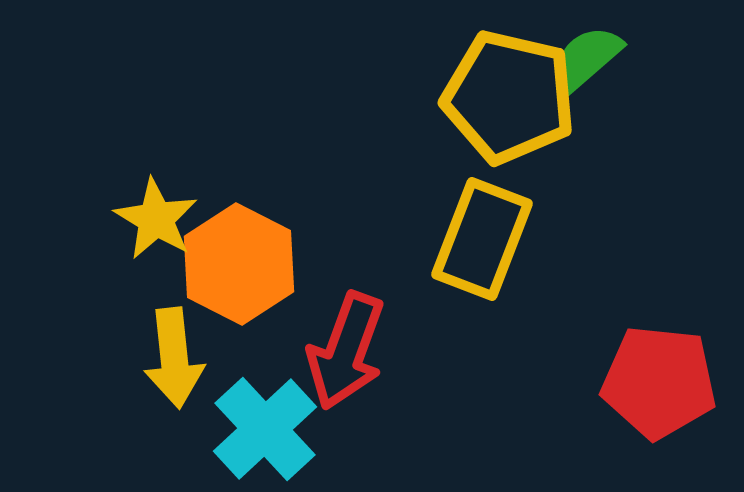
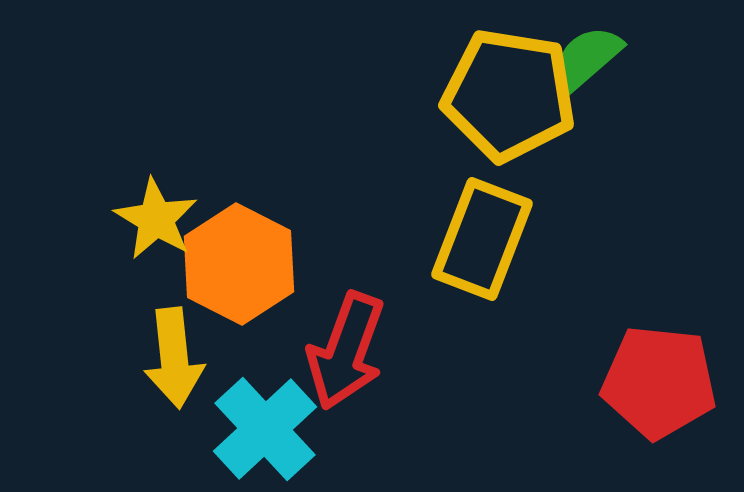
yellow pentagon: moved 2 px up; rotated 4 degrees counterclockwise
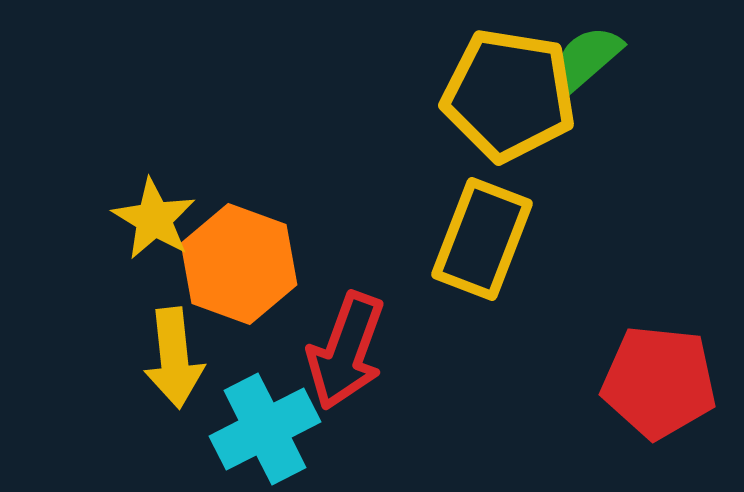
yellow star: moved 2 px left
orange hexagon: rotated 7 degrees counterclockwise
cyan cross: rotated 16 degrees clockwise
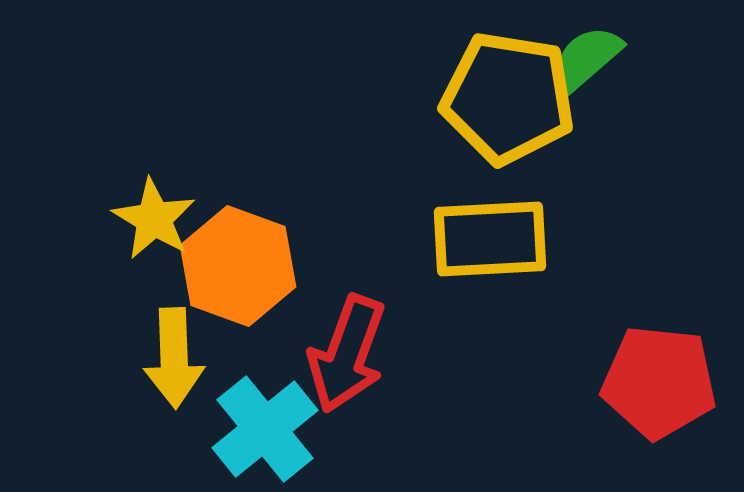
yellow pentagon: moved 1 px left, 3 px down
yellow rectangle: moved 8 px right; rotated 66 degrees clockwise
orange hexagon: moved 1 px left, 2 px down
red arrow: moved 1 px right, 3 px down
yellow arrow: rotated 4 degrees clockwise
cyan cross: rotated 12 degrees counterclockwise
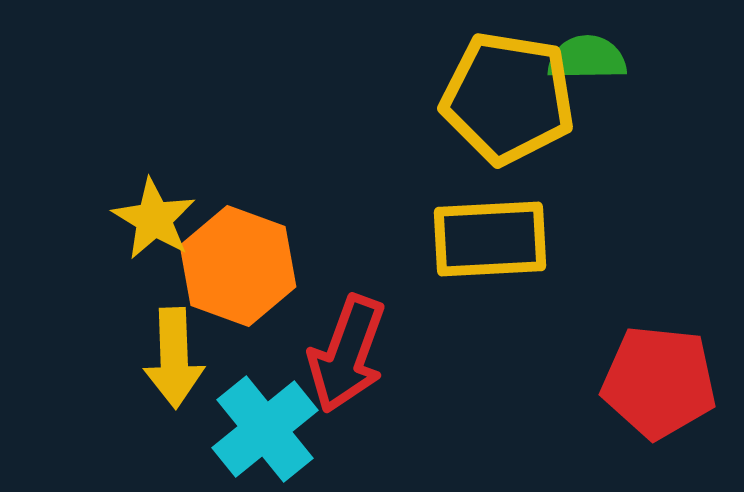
green semicircle: rotated 40 degrees clockwise
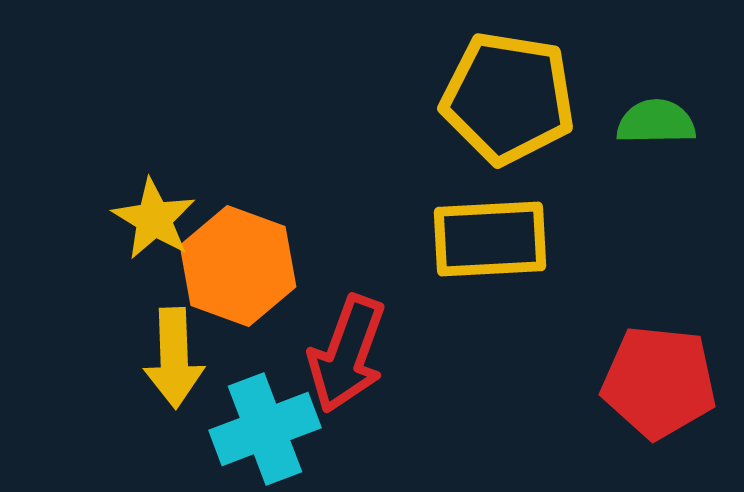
green semicircle: moved 69 px right, 64 px down
cyan cross: rotated 18 degrees clockwise
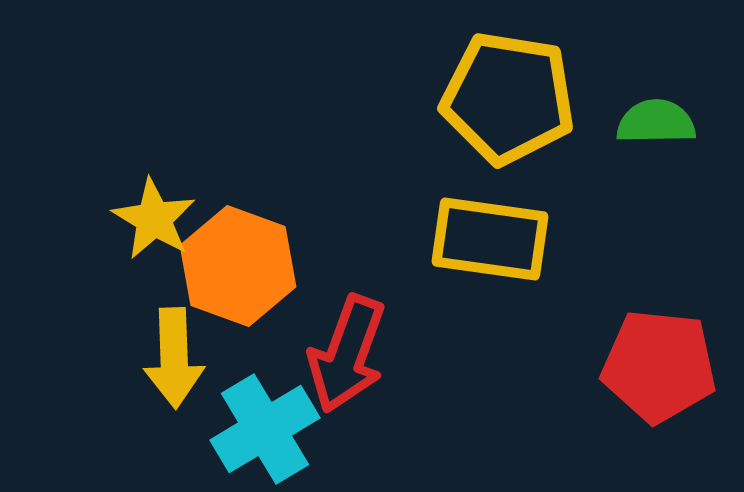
yellow rectangle: rotated 11 degrees clockwise
red pentagon: moved 16 px up
cyan cross: rotated 10 degrees counterclockwise
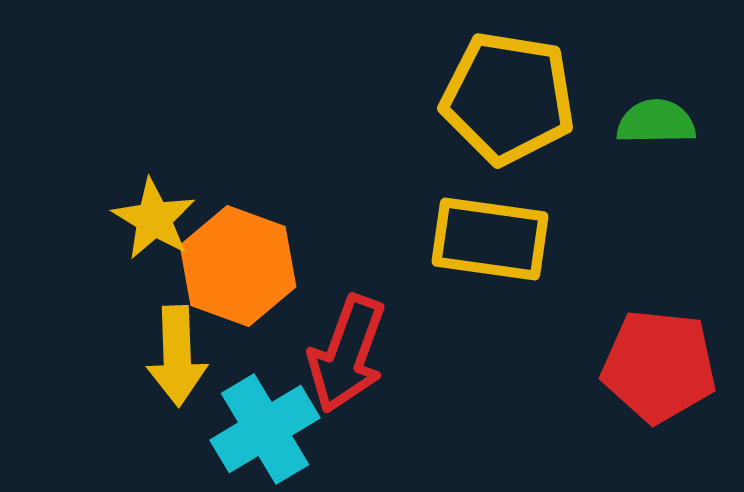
yellow arrow: moved 3 px right, 2 px up
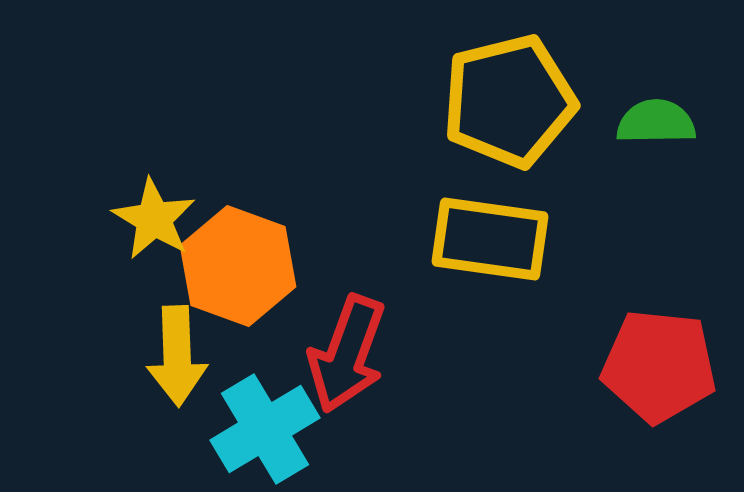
yellow pentagon: moved 1 px right, 3 px down; rotated 23 degrees counterclockwise
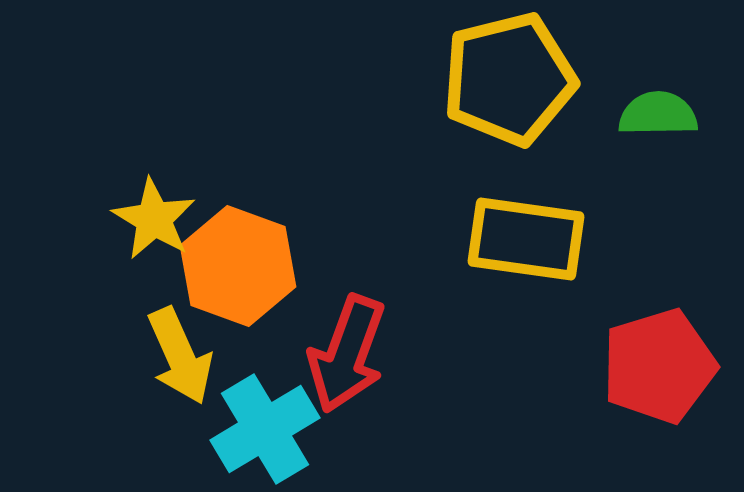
yellow pentagon: moved 22 px up
green semicircle: moved 2 px right, 8 px up
yellow rectangle: moved 36 px right
yellow arrow: moved 3 px right; rotated 22 degrees counterclockwise
red pentagon: rotated 23 degrees counterclockwise
